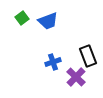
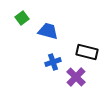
blue trapezoid: moved 10 px down; rotated 145 degrees counterclockwise
black rectangle: moved 1 px left, 4 px up; rotated 55 degrees counterclockwise
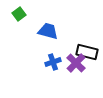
green square: moved 3 px left, 4 px up
purple cross: moved 14 px up
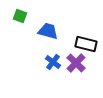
green square: moved 1 px right, 2 px down; rotated 32 degrees counterclockwise
black rectangle: moved 1 px left, 8 px up
blue cross: rotated 35 degrees counterclockwise
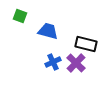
blue cross: rotated 28 degrees clockwise
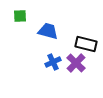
green square: rotated 24 degrees counterclockwise
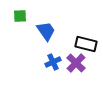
blue trapezoid: moved 2 px left; rotated 40 degrees clockwise
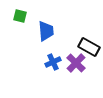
green square: rotated 16 degrees clockwise
blue trapezoid: rotated 30 degrees clockwise
black rectangle: moved 3 px right, 3 px down; rotated 15 degrees clockwise
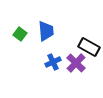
green square: moved 18 px down; rotated 24 degrees clockwise
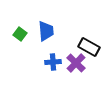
blue cross: rotated 21 degrees clockwise
